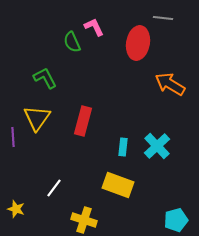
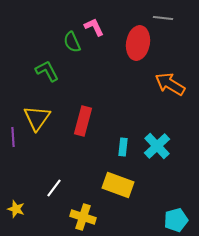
green L-shape: moved 2 px right, 7 px up
yellow cross: moved 1 px left, 3 px up
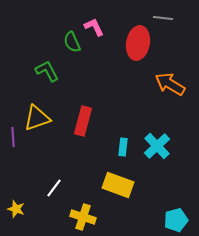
yellow triangle: rotated 36 degrees clockwise
